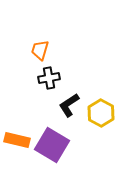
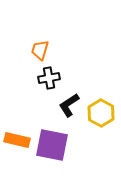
purple square: rotated 20 degrees counterclockwise
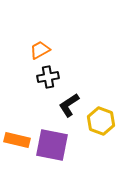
orange trapezoid: rotated 45 degrees clockwise
black cross: moved 1 px left, 1 px up
yellow hexagon: moved 8 px down; rotated 8 degrees counterclockwise
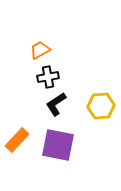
black L-shape: moved 13 px left, 1 px up
yellow hexagon: moved 15 px up; rotated 24 degrees counterclockwise
orange rectangle: rotated 60 degrees counterclockwise
purple square: moved 6 px right
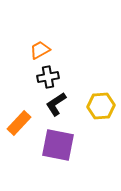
orange rectangle: moved 2 px right, 17 px up
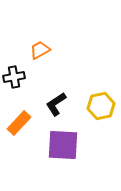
black cross: moved 34 px left
yellow hexagon: rotated 8 degrees counterclockwise
purple square: moved 5 px right; rotated 8 degrees counterclockwise
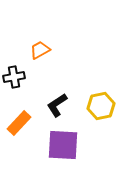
black L-shape: moved 1 px right, 1 px down
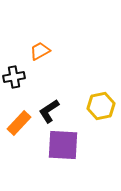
orange trapezoid: moved 1 px down
black L-shape: moved 8 px left, 6 px down
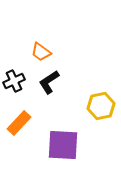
orange trapezoid: moved 1 px right, 1 px down; rotated 115 degrees counterclockwise
black cross: moved 4 px down; rotated 15 degrees counterclockwise
black L-shape: moved 29 px up
